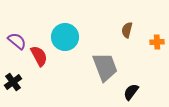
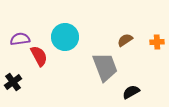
brown semicircle: moved 2 px left, 10 px down; rotated 42 degrees clockwise
purple semicircle: moved 3 px right, 2 px up; rotated 48 degrees counterclockwise
black semicircle: rotated 24 degrees clockwise
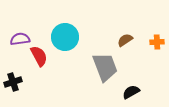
black cross: rotated 18 degrees clockwise
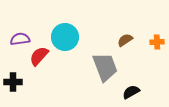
red semicircle: rotated 110 degrees counterclockwise
black cross: rotated 18 degrees clockwise
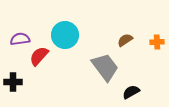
cyan circle: moved 2 px up
gray trapezoid: rotated 16 degrees counterclockwise
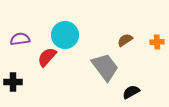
red semicircle: moved 8 px right, 1 px down
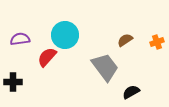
orange cross: rotated 16 degrees counterclockwise
